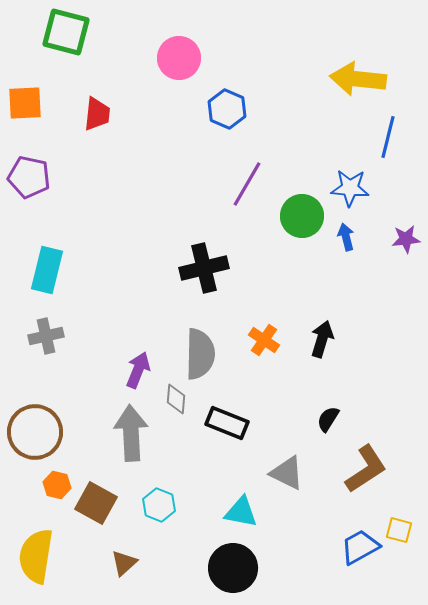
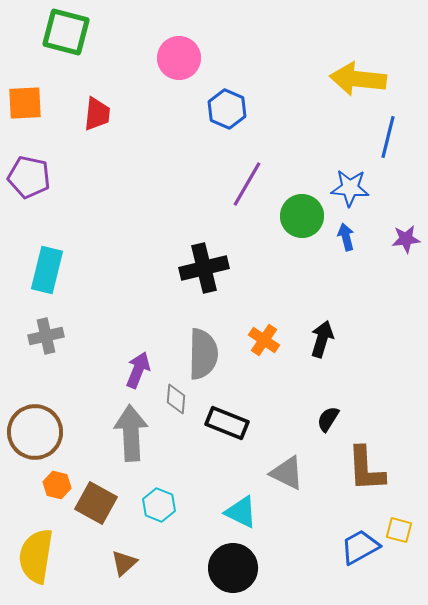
gray semicircle: moved 3 px right
brown L-shape: rotated 120 degrees clockwise
cyan triangle: rotated 15 degrees clockwise
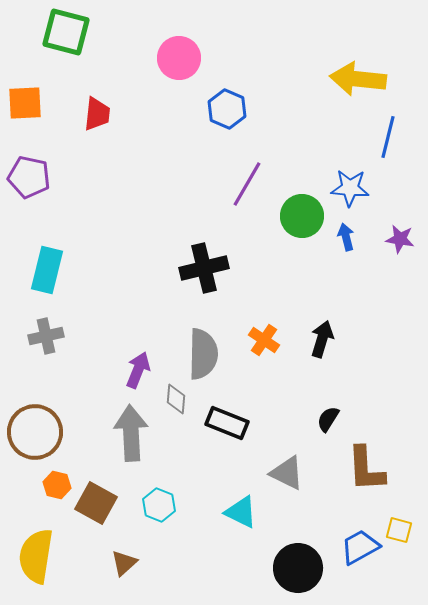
purple star: moved 6 px left; rotated 16 degrees clockwise
black circle: moved 65 px right
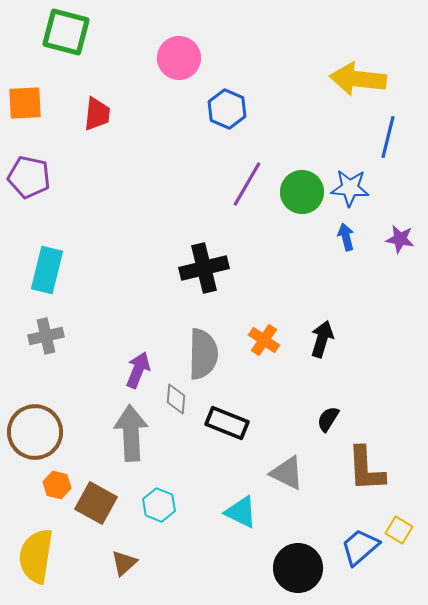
green circle: moved 24 px up
yellow square: rotated 16 degrees clockwise
blue trapezoid: rotated 12 degrees counterclockwise
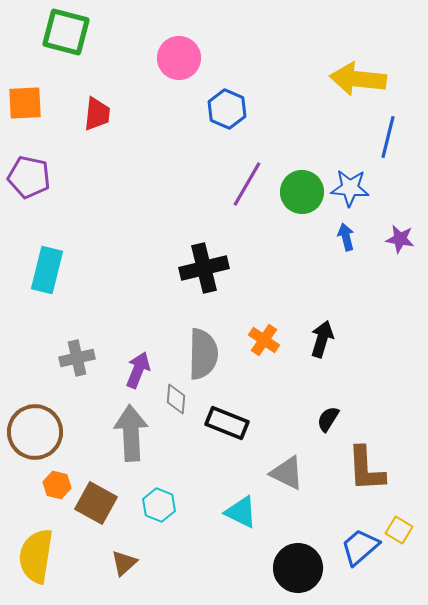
gray cross: moved 31 px right, 22 px down
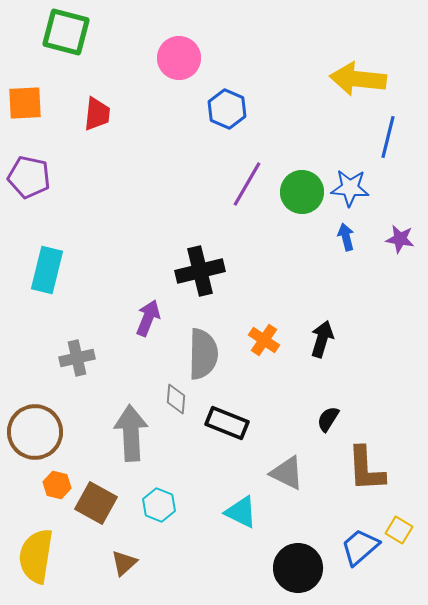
black cross: moved 4 px left, 3 px down
purple arrow: moved 10 px right, 52 px up
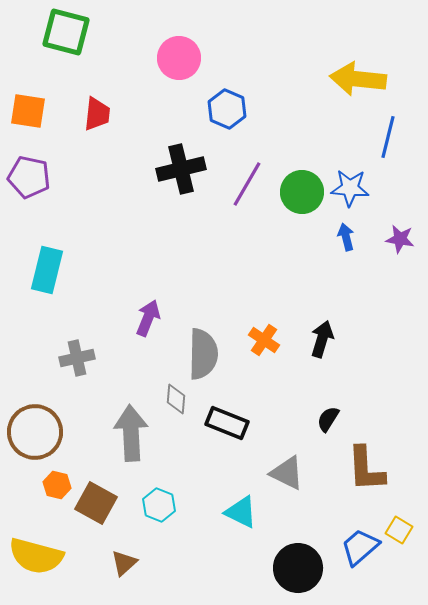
orange square: moved 3 px right, 8 px down; rotated 12 degrees clockwise
black cross: moved 19 px left, 102 px up
yellow semicircle: rotated 84 degrees counterclockwise
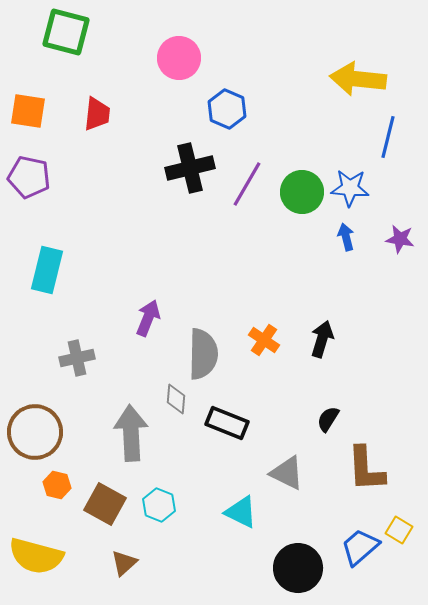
black cross: moved 9 px right, 1 px up
brown square: moved 9 px right, 1 px down
